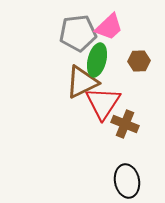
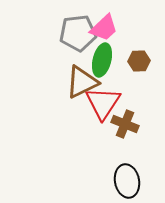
pink trapezoid: moved 5 px left, 1 px down
green ellipse: moved 5 px right
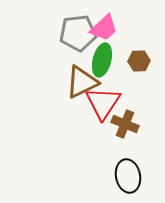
black ellipse: moved 1 px right, 5 px up
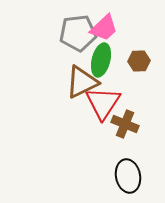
green ellipse: moved 1 px left
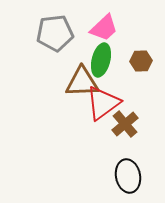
gray pentagon: moved 23 px left
brown hexagon: moved 2 px right
brown triangle: rotated 24 degrees clockwise
red triangle: rotated 21 degrees clockwise
brown cross: rotated 28 degrees clockwise
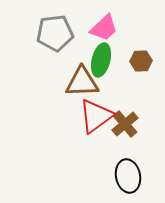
red triangle: moved 7 px left, 13 px down
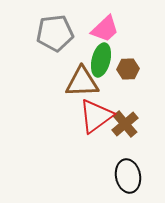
pink trapezoid: moved 1 px right, 1 px down
brown hexagon: moved 13 px left, 8 px down
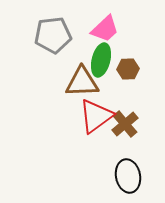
gray pentagon: moved 2 px left, 2 px down
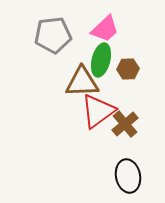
red triangle: moved 2 px right, 5 px up
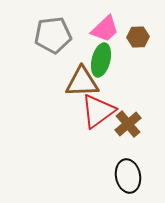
brown hexagon: moved 10 px right, 32 px up
brown cross: moved 3 px right
